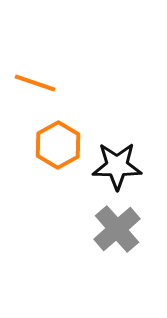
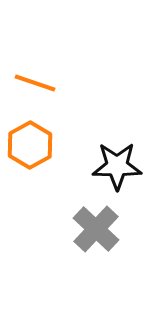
orange hexagon: moved 28 px left
gray cross: moved 21 px left; rotated 6 degrees counterclockwise
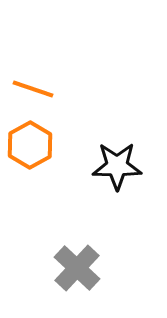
orange line: moved 2 px left, 6 px down
gray cross: moved 19 px left, 39 px down
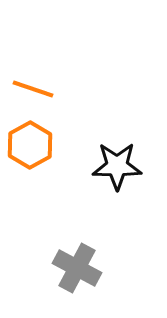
gray cross: rotated 15 degrees counterclockwise
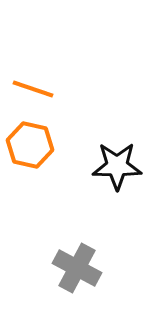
orange hexagon: rotated 18 degrees counterclockwise
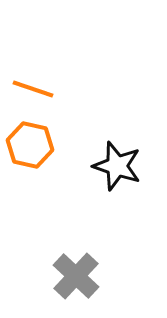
black star: rotated 18 degrees clockwise
gray cross: moved 1 px left, 8 px down; rotated 15 degrees clockwise
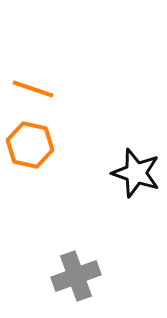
black star: moved 19 px right, 7 px down
gray cross: rotated 27 degrees clockwise
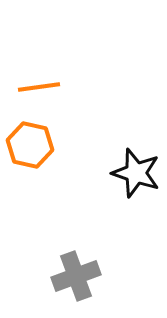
orange line: moved 6 px right, 2 px up; rotated 27 degrees counterclockwise
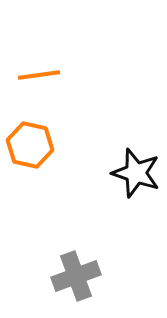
orange line: moved 12 px up
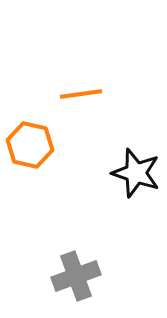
orange line: moved 42 px right, 19 px down
